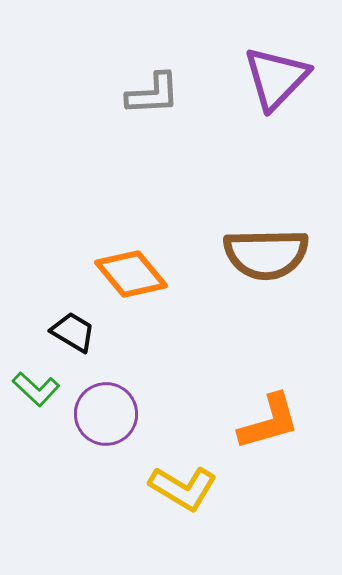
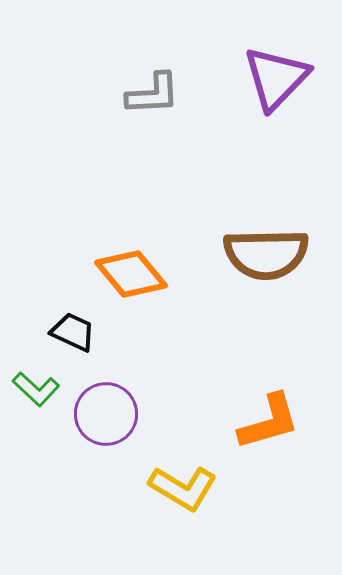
black trapezoid: rotated 6 degrees counterclockwise
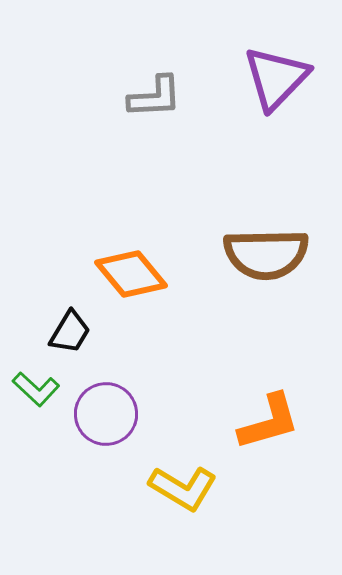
gray L-shape: moved 2 px right, 3 px down
black trapezoid: moved 3 px left; rotated 96 degrees clockwise
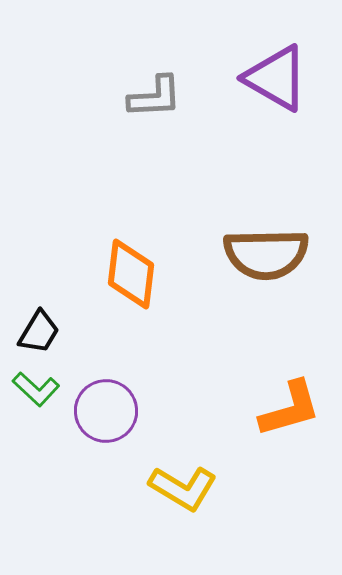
purple triangle: rotated 44 degrees counterclockwise
orange diamond: rotated 46 degrees clockwise
black trapezoid: moved 31 px left
purple circle: moved 3 px up
orange L-shape: moved 21 px right, 13 px up
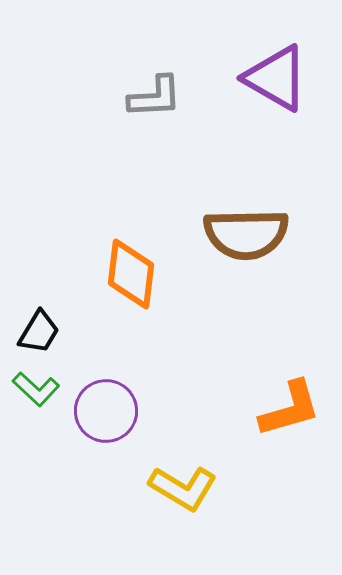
brown semicircle: moved 20 px left, 20 px up
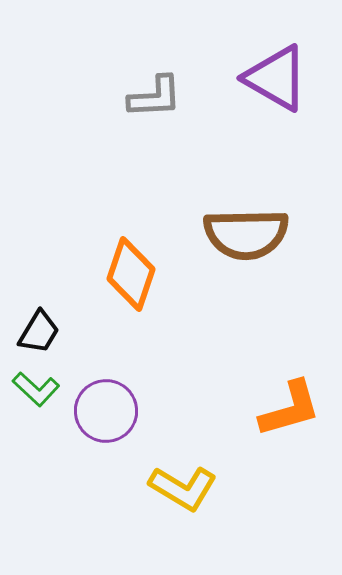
orange diamond: rotated 12 degrees clockwise
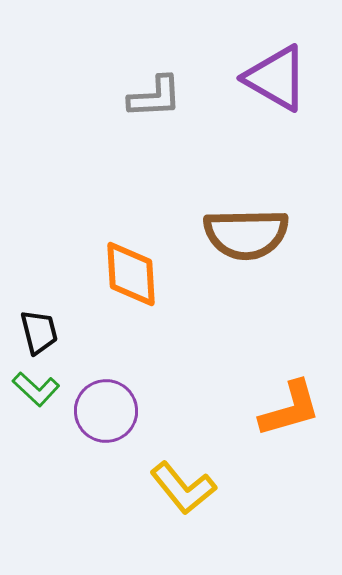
orange diamond: rotated 22 degrees counterclockwise
black trapezoid: rotated 45 degrees counterclockwise
yellow L-shape: rotated 20 degrees clockwise
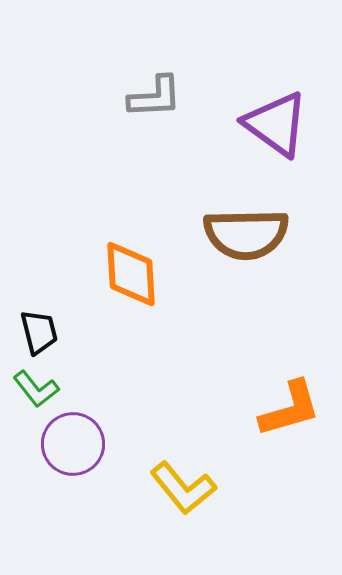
purple triangle: moved 46 px down; rotated 6 degrees clockwise
green L-shape: rotated 9 degrees clockwise
purple circle: moved 33 px left, 33 px down
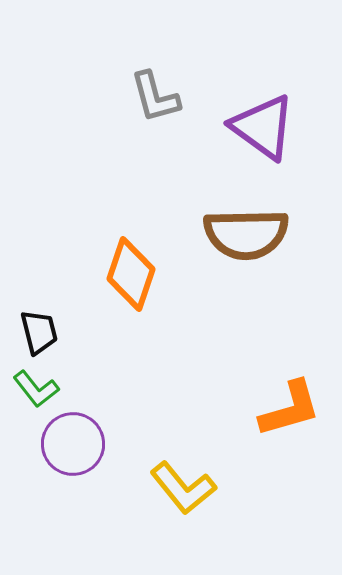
gray L-shape: rotated 78 degrees clockwise
purple triangle: moved 13 px left, 3 px down
orange diamond: rotated 22 degrees clockwise
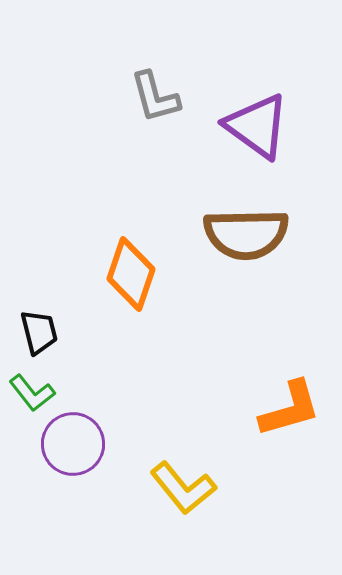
purple triangle: moved 6 px left, 1 px up
green L-shape: moved 4 px left, 4 px down
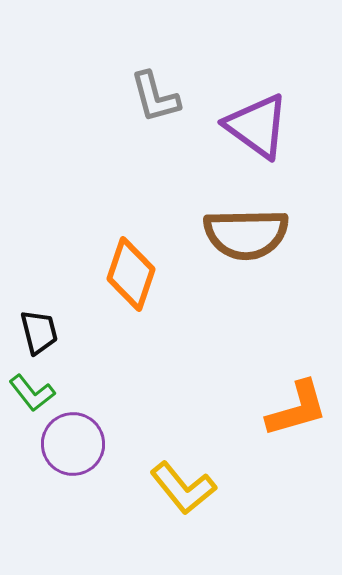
orange L-shape: moved 7 px right
